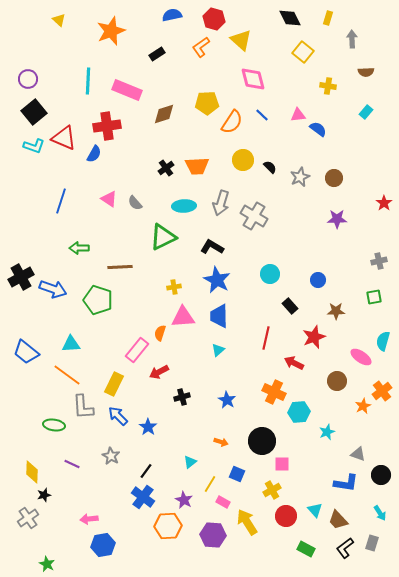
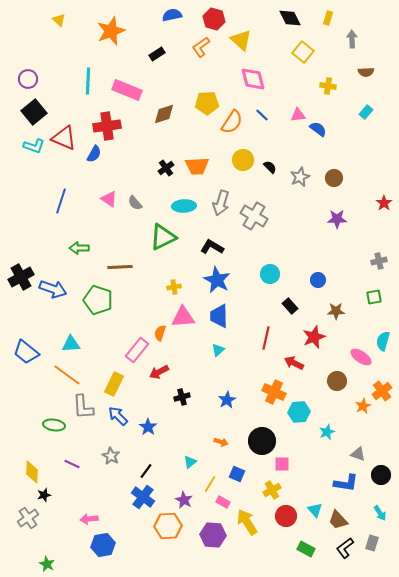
blue star at (227, 400): rotated 12 degrees clockwise
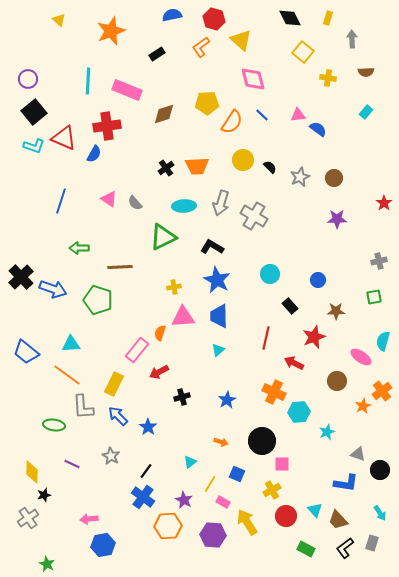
yellow cross at (328, 86): moved 8 px up
black cross at (21, 277): rotated 15 degrees counterclockwise
black circle at (381, 475): moved 1 px left, 5 px up
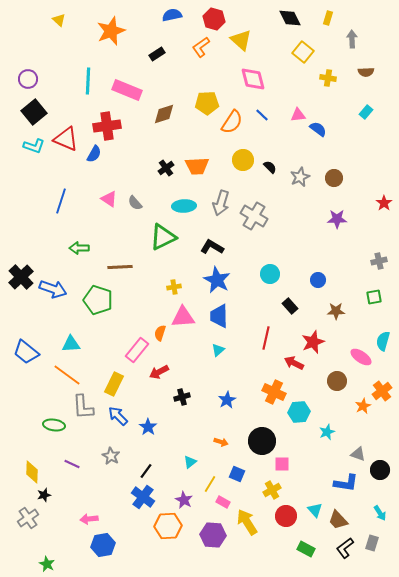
red triangle at (64, 138): moved 2 px right, 1 px down
red star at (314, 337): moved 1 px left, 5 px down
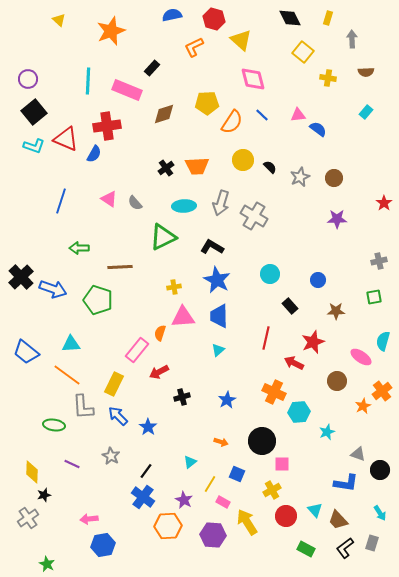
orange L-shape at (201, 47): moved 7 px left; rotated 10 degrees clockwise
black rectangle at (157, 54): moved 5 px left, 14 px down; rotated 14 degrees counterclockwise
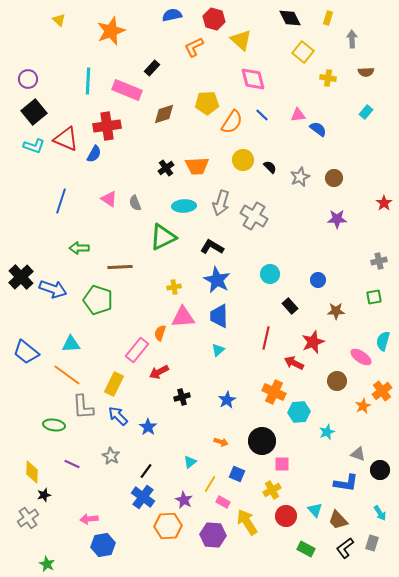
gray semicircle at (135, 203): rotated 21 degrees clockwise
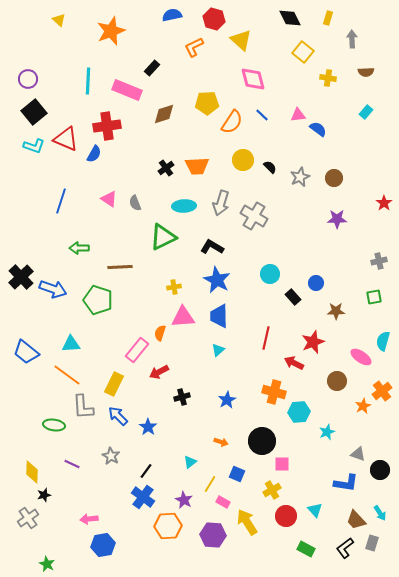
blue circle at (318, 280): moved 2 px left, 3 px down
black rectangle at (290, 306): moved 3 px right, 9 px up
orange cross at (274, 392): rotated 10 degrees counterclockwise
brown trapezoid at (338, 520): moved 18 px right
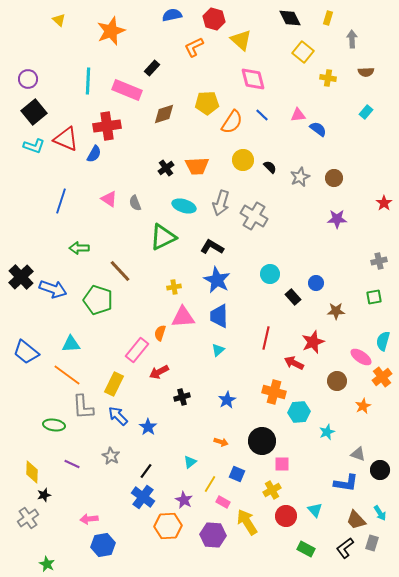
cyan ellipse at (184, 206): rotated 20 degrees clockwise
brown line at (120, 267): moved 4 px down; rotated 50 degrees clockwise
orange cross at (382, 391): moved 14 px up
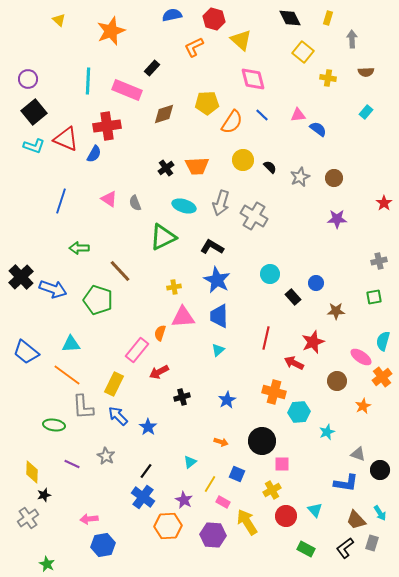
gray star at (111, 456): moved 5 px left
